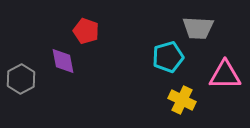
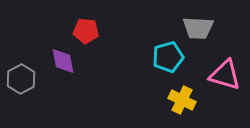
red pentagon: rotated 15 degrees counterclockwise
pink triangle: rotated 16 degrees clockwise
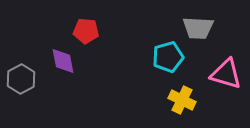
pink triangle: moved 1 px right, 1 px up
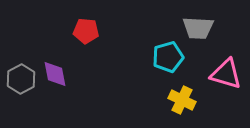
purple diamond: moved 8 px left, 13 px down
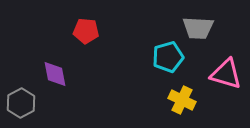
gray hexagon: moved 24 px down
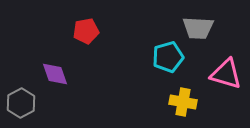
red pentagon: rotated 15 degrees counterclockwise
purple diamond: rotated 8 degrees counterclockwise
yellow cross: moved 1 px right, 2 px down; rotated 16 degrees counterclockwise
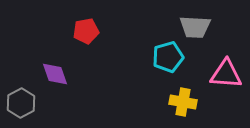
gray trapezoid: moved 3 px left, 1 px up
pink triangle: rotated 12 degrees counterclockwise
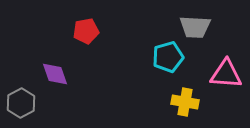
yellow cross: moved 2 px right
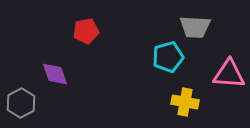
pink triangle: moved 3 px right
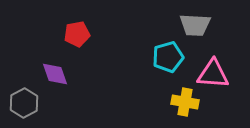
gray trapezoid: moved 2 px up
red pentagon: moved 9 px left, 3 px down
pink triangle: moved 16 px left
gray hexagon: moved 3 px right
